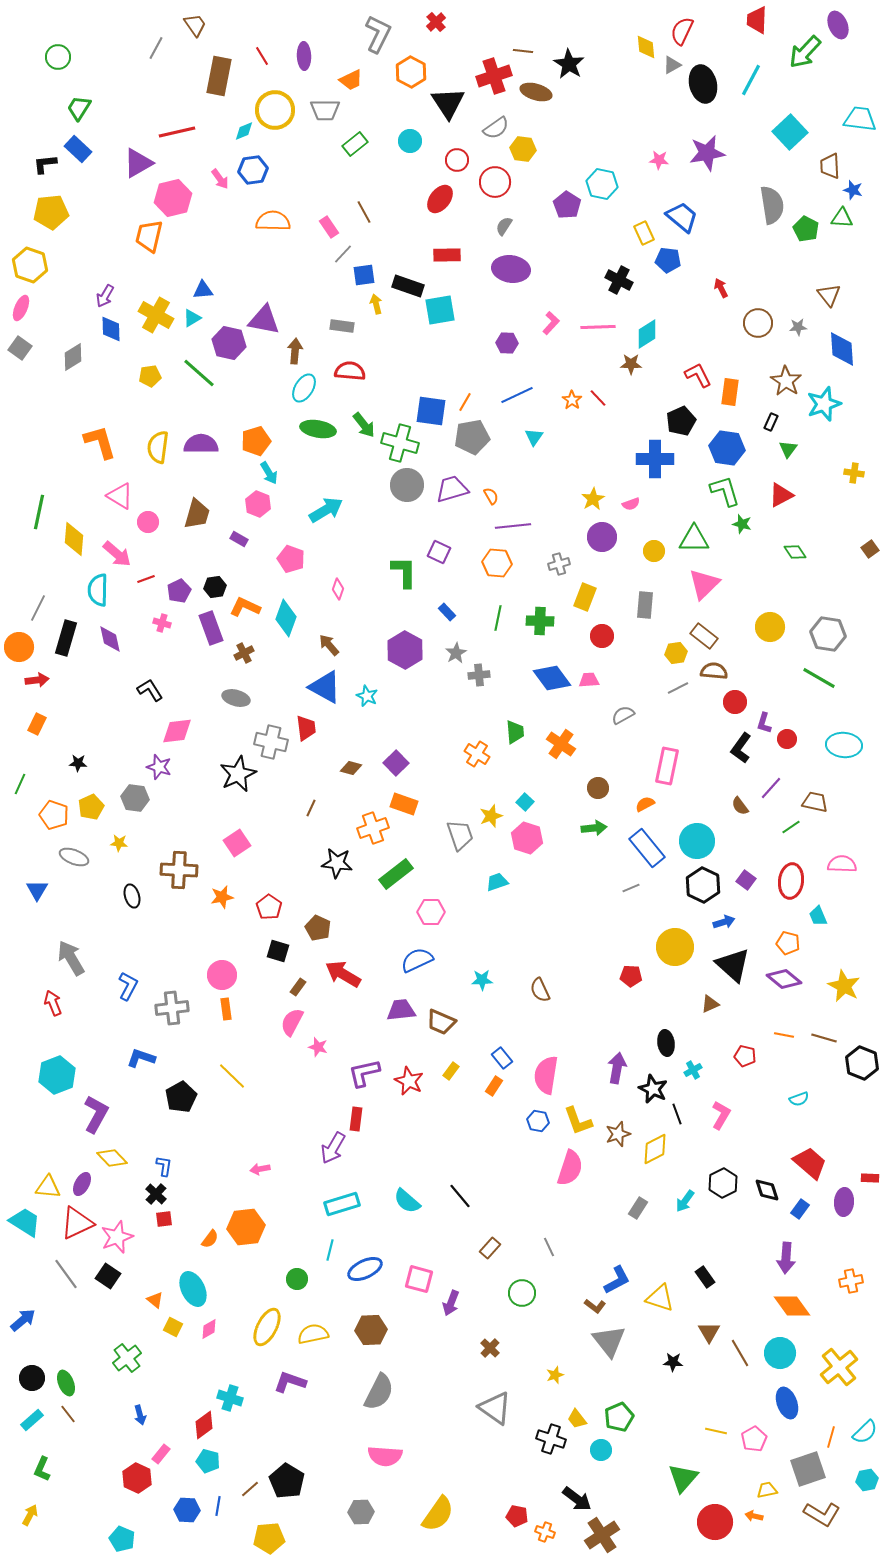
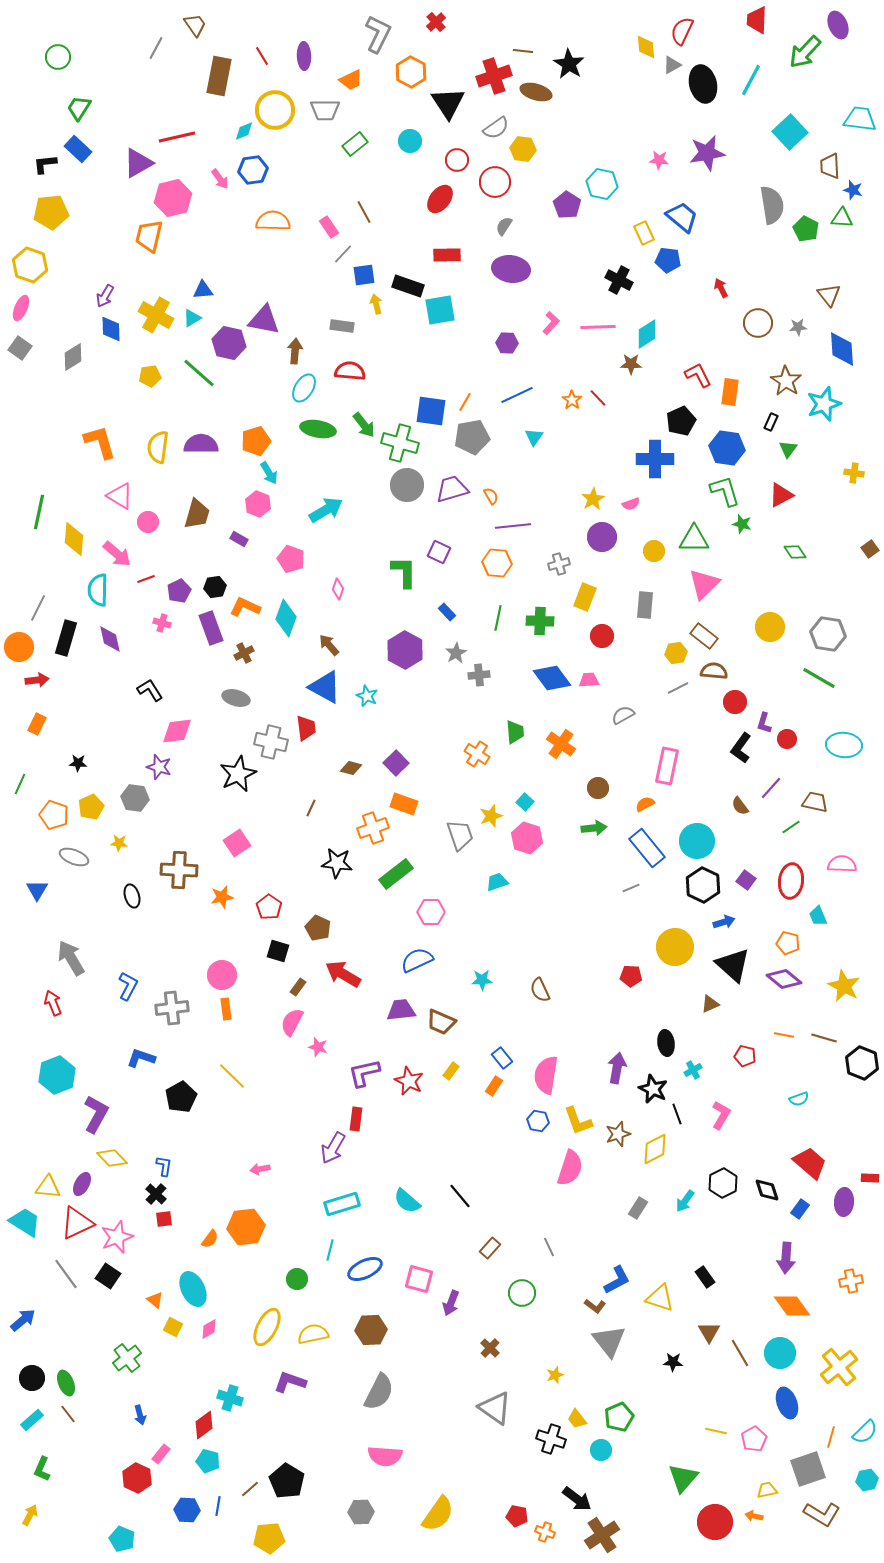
red line at (177, 132): moved 5 px down
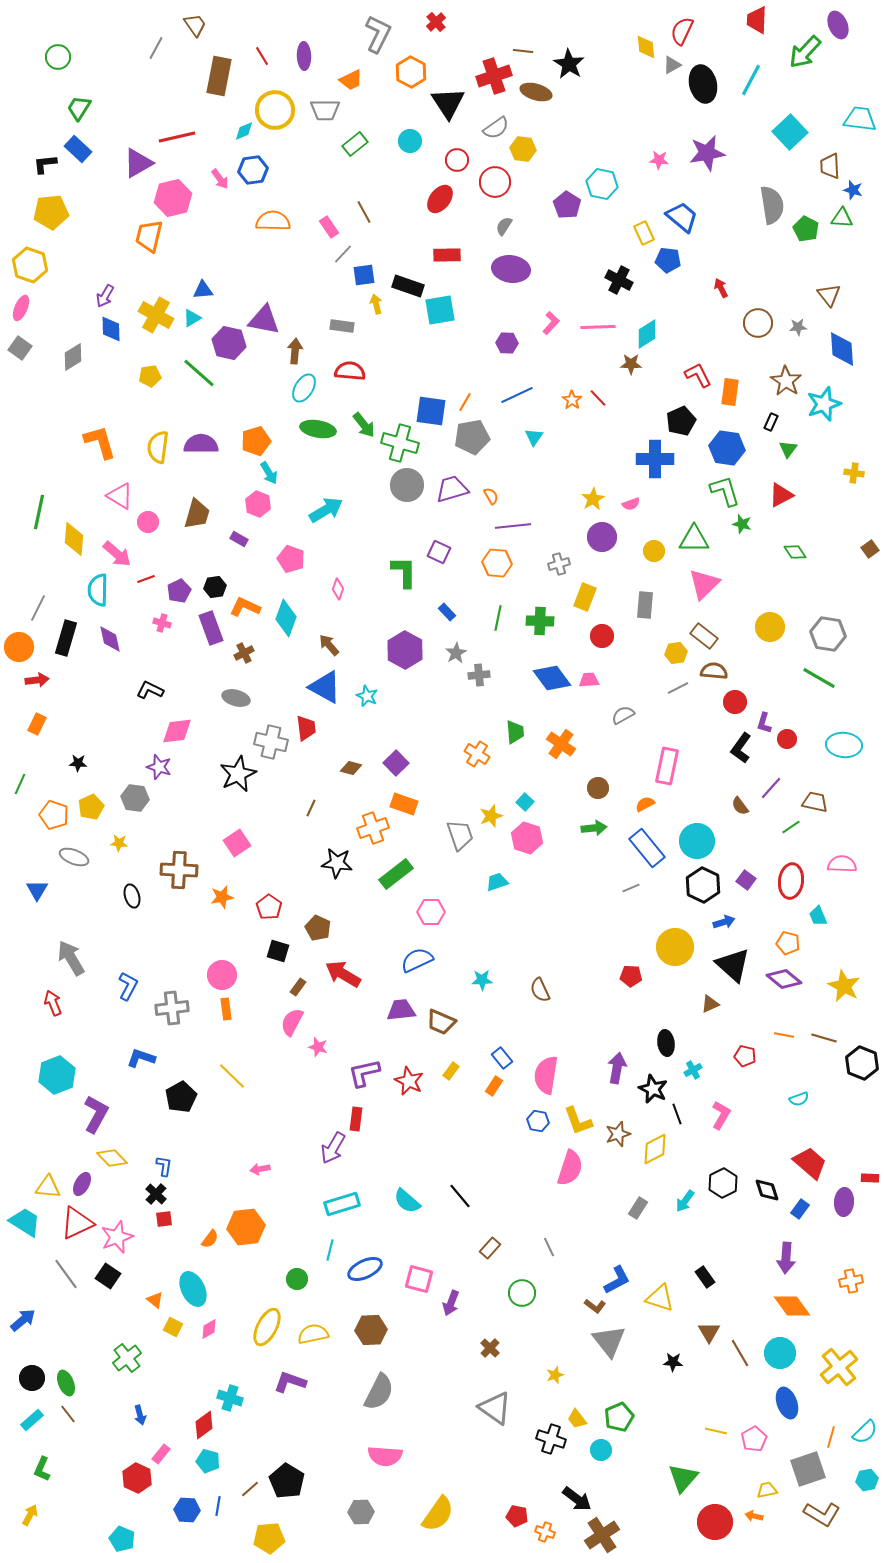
black L-shape at (150, 690): rotated 32 degrees counterclockwise
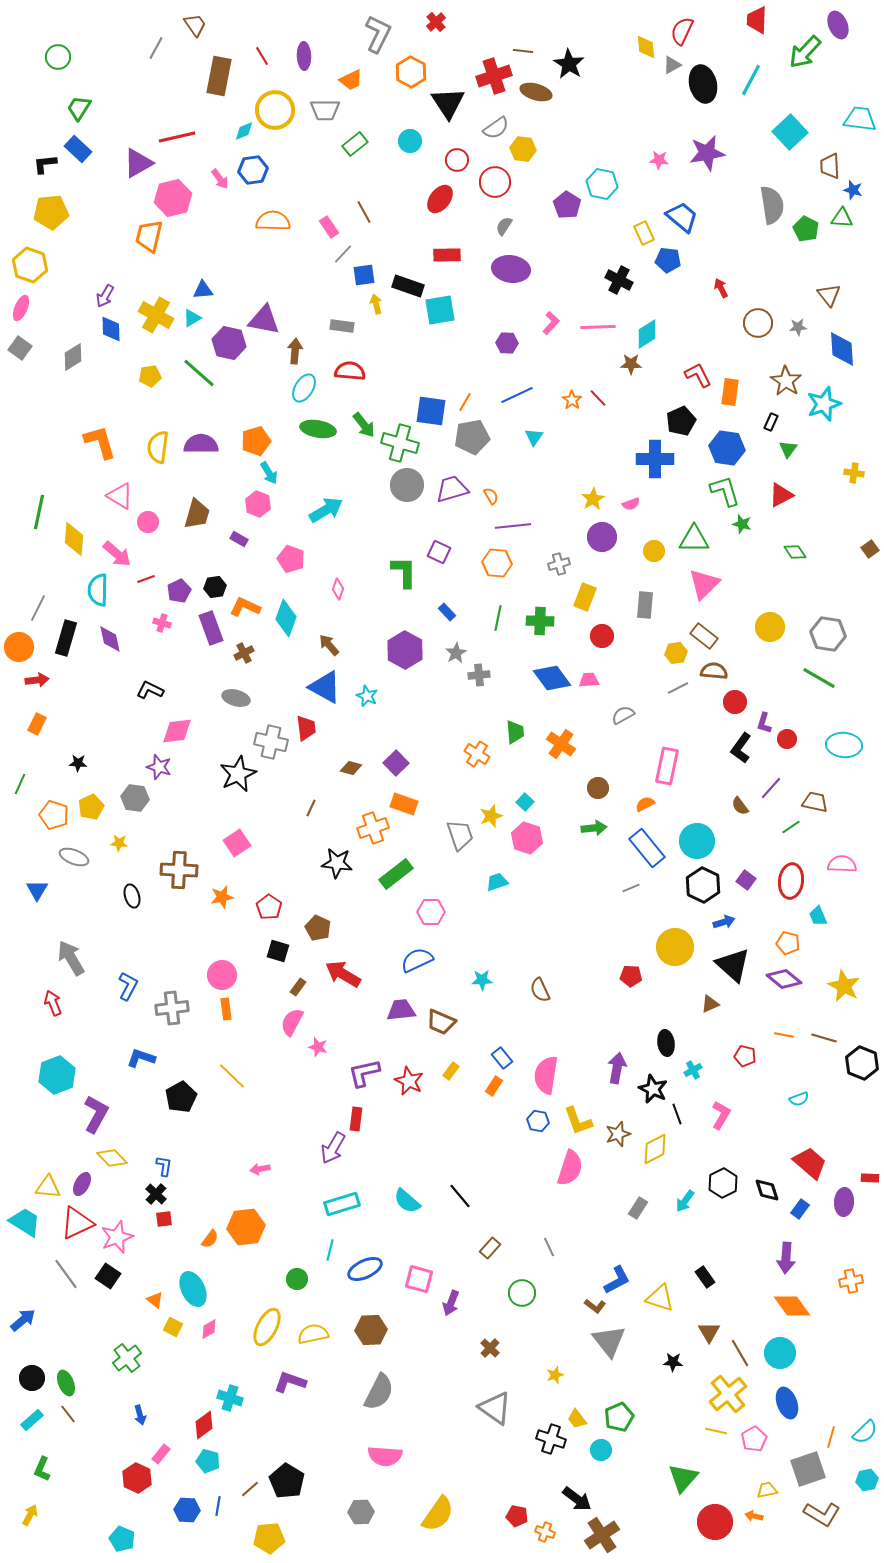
yellow cross at (839, 1367): moved 111 px left, 27 px down
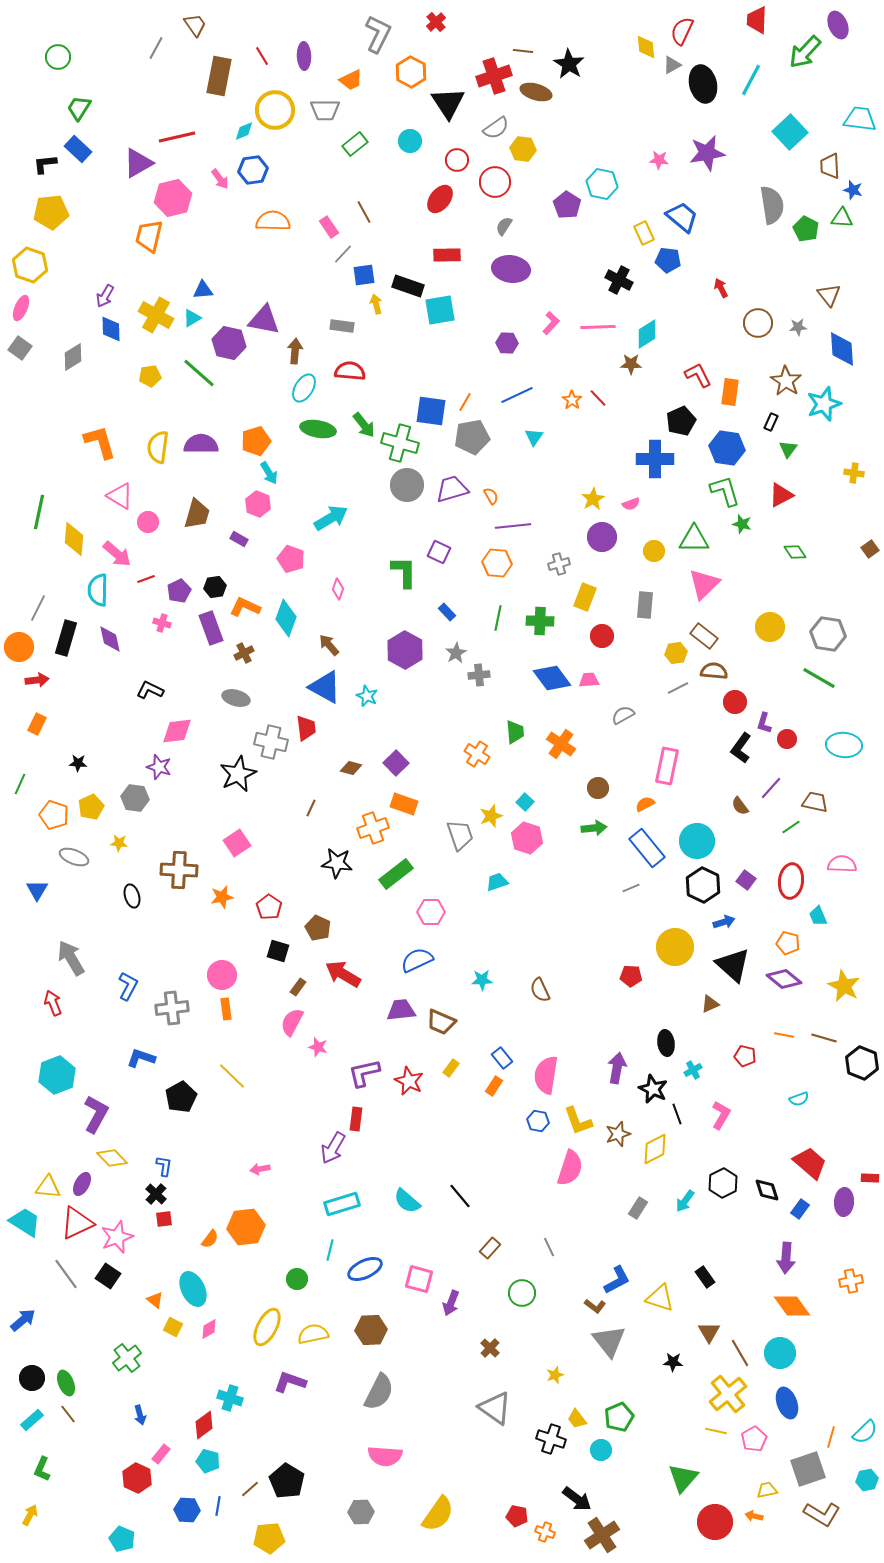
cyan arrow at (326, 510): moved 5 px right, 8 px down
yellow rectangle at (451, 1071): moved 3 px up
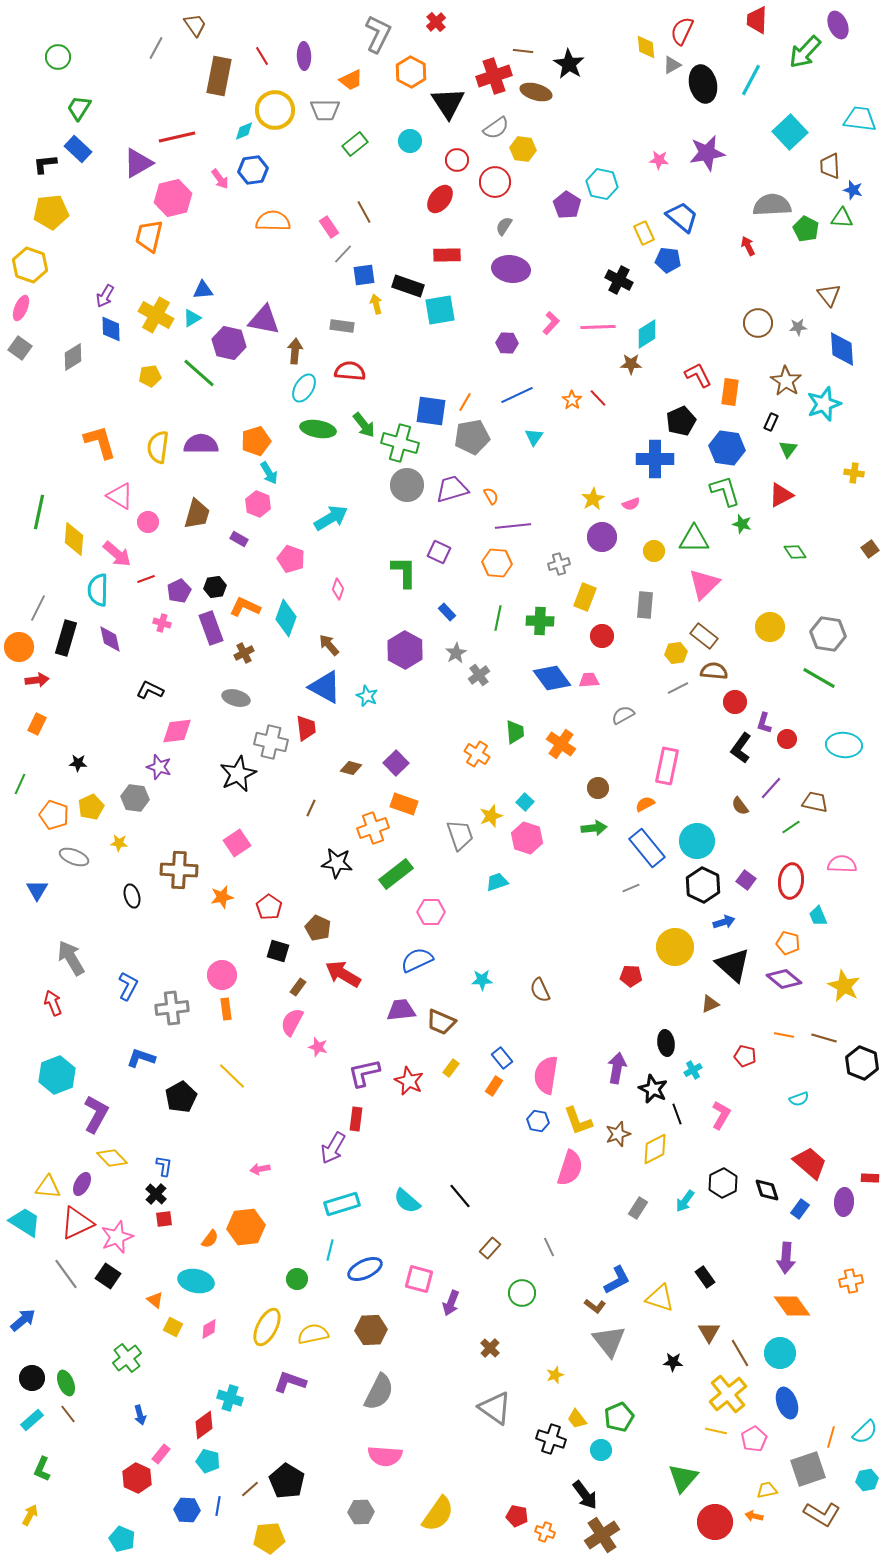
gray semicircle at (772, 205): rotated 84 degrees counterclockwise
red arrow at (721, 288): moved 27 px right, 42 px up
gray cross at (479, 675): rotated 30 degrees counterclockwise
cyan ellipse at (193, 1289): moved 3 px right, 8 px up; rotated 52 degrees counterclockwise
black arrow at (577, 1499): moved 8 px right, 4 px up; rotated 16 degrees clockwise
